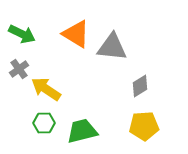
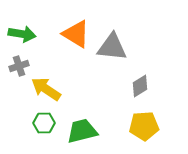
green arrow: rotated 16 degrees counterclockwise
gray cross: moved 3 px up; rotated 18 degrees clockwise
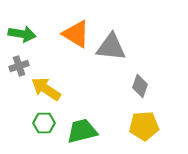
gray triangle: moved 1 px left
gray diamond: rotated 40 degrees counterclockwise
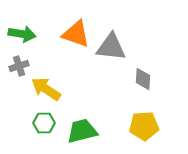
orange triangle: rotated 12 degrees counterclockwise
gray diamond: moved 3 px right, 7 px up; rotated 15 degrees counterclockwise
